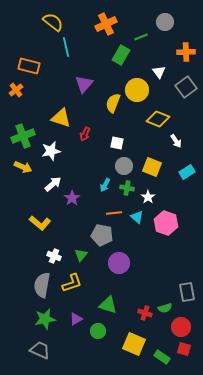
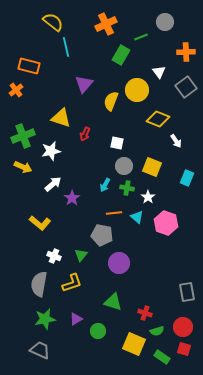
yellow semicircle at (113, 103): moved 2 px left, 2 px up
cyan rectangle at (187, 172): moved 6 px down; rotated 35 degrees counterclockwise
gray semicircle at (42, 285): moved 3 px left, 1 px up
green triangle at (108, 305): moved 5 px right, 3 px up
green semicircle at (165, 308): moved 8 px left, 23 px down
red circle at (181, 327): moved 2 px right
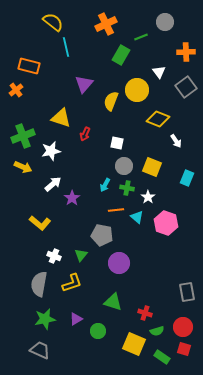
orange line at (114, 213): moved 2 px right, 3 px up
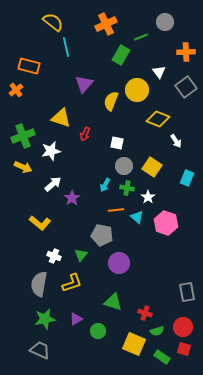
yellow square at (152, 167): rotated 12 degrees clockwise
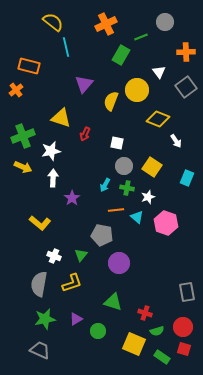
white arrow at (53, 184): moved 6 px up; rotated 48 degrees counterclockwise
white star at (148, 197): rotated 16 degrees clockwise
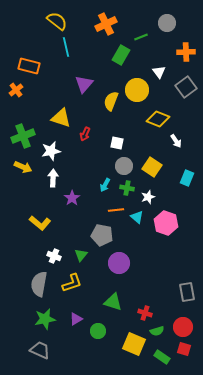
yellow semicircle at (53, 22): moved 4 px right, 1 px up
gray circle at (165, 22): moved 2 px right, 1 px down
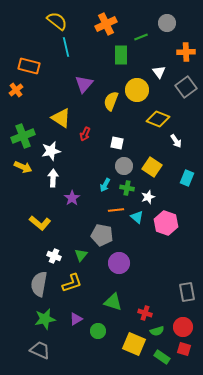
green rectangle at (121, 55): rotated 30 degrees counterclockwise
yellow triangle at (61, 118): rotated 15 degrees clockwise
